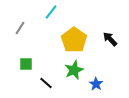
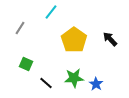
green square: rotated 24 degrees clockwise
green star: moved 8 px down; rotated 18 degrees clockwise
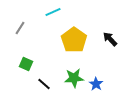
cyan line: moved 2 px right; rotated 28 degrees clockwise
black line: moved 2 px left, 1 px down
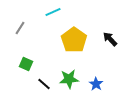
green star: moved 5 px left, 1 px down
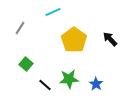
green square: rotated 16 degrees clockwise
black line: moved 1 px right, 1 px down
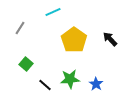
green star: moved 1 px right
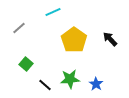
gray line: moved 1 px left; rotated 16 degrees clockwise
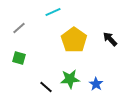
green square: moved 7 px left, 6 px up; rotated 24 degrees counterclockwise
black line: moved 1 px right, 2 px down
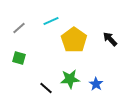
cyan line: moved 2 px left, 9 px down
black line: moved 1 px down
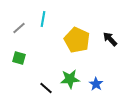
cyan line: moved 8 px left, 2 px up; rotated 56 degrees counterclockwise
yellow pentagon: moved 3 px right; rotated 10 degrees counterclockwise
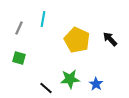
gray line: rotated 24 degrees counterclockwise
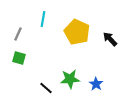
gray line: moved 1 px left, 6 px down
yellow pentagon: moved 8 px up
